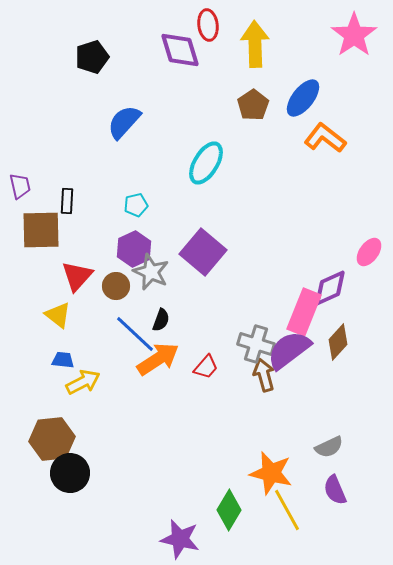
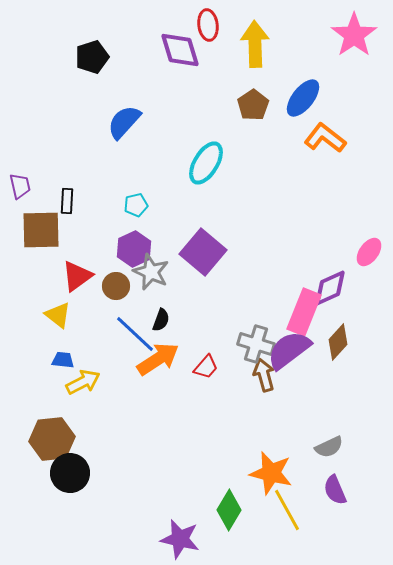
red triangle at (77, 276): rotated 12 degrees clockwise
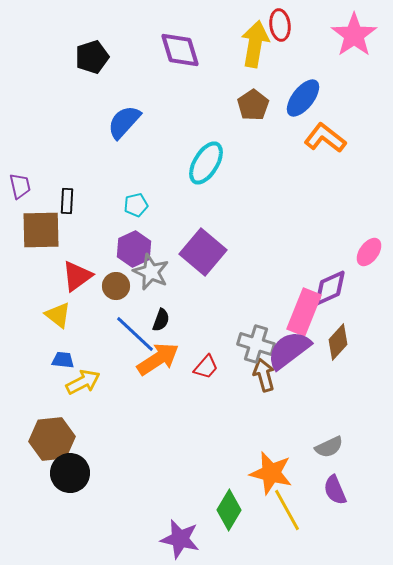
red ellipse at (208, 25): moved 72 px right
yellow arrow at (255, 44): rotated 12 degrees clockwise
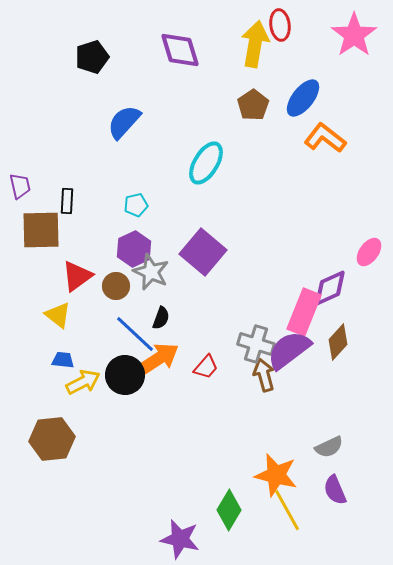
black semicircle at (161, 320): moved 2 px up
black circle at (70, 473): moved 55 px right, 98 px up
orange star at (271, 473): moved 5 px right, 2 px down
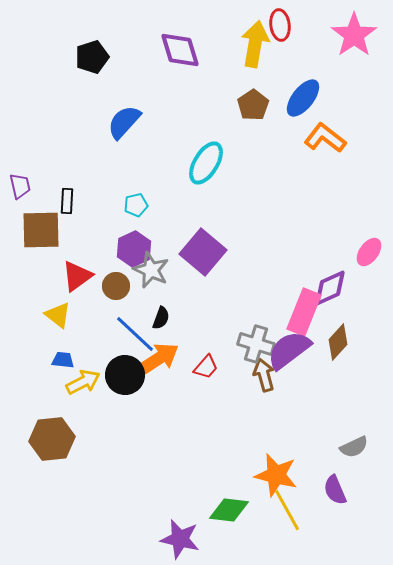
gray star at (151, 272): moved 2 px up
gray semicircle at (329, 447): moved 25 px right
green diamond at (229, 510): rotated 66 degrees clockwise
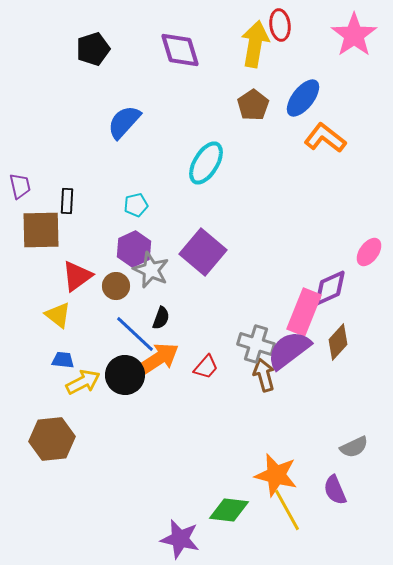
black pentagon at (92, 57): moved 1 px right, 8 px up
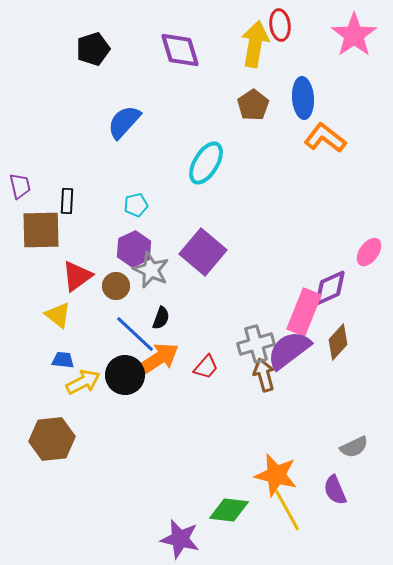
blue ellipse at (303, 98): rotated 42 degrees counterclockwise
gray cross at (256, 344): rotated 33 degrees counterclockwise
